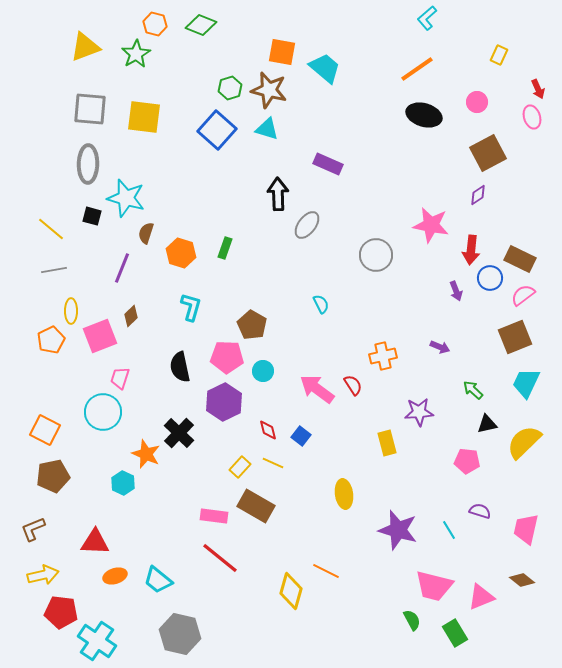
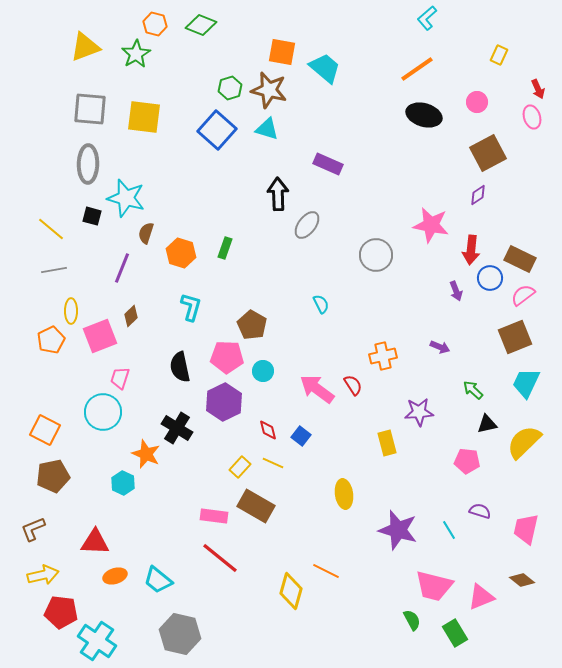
black cross at (179, 433): moved 2 px left, 5 px up; rotated 12 degrees counterclockwise
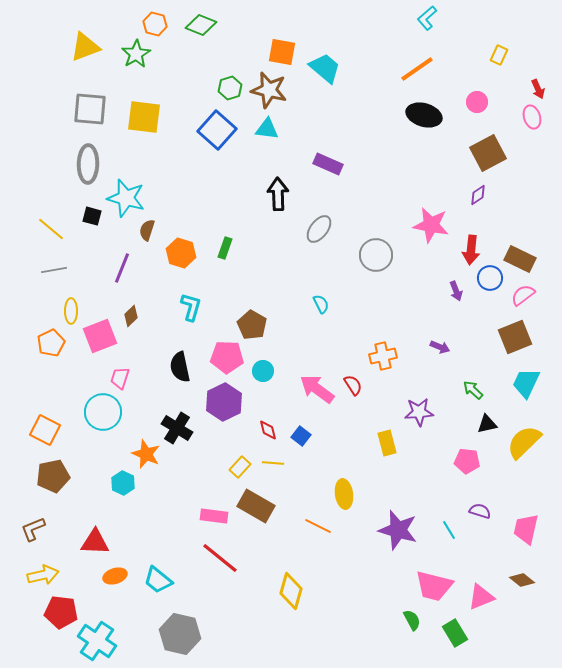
cyan triangle at (267, 129): rotated 10 degrees counterclockwise
gray ellipse at (307, 225): moved 12 px right, 4 px down
brown semicircle at (146, 233): moved 1 px right, 3 px up
orange pentagon at (51, 340): moved 3 px down
yellow line at (273, 463): rotated 20 degrees counterclockwise
orange line at (326, 571): moved 8 px left, 45 px up
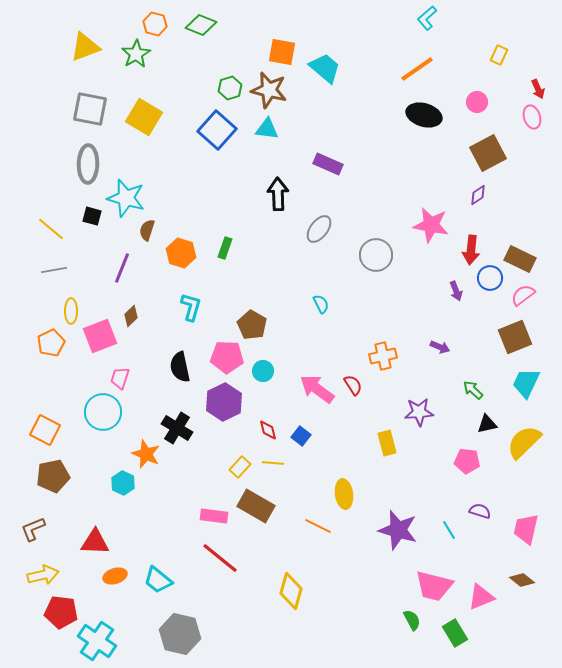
gray square at (90, 109): rotated 6 degrees clockwise
yellow square at (144, 117): rotated 24 degrees clockwise
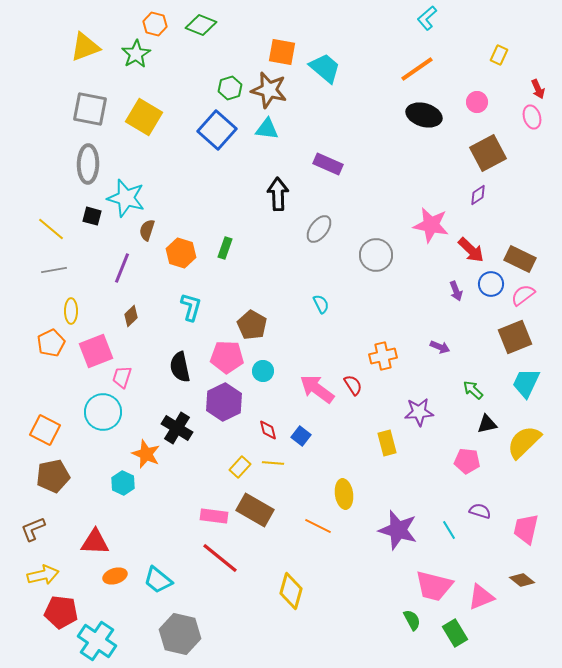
red arrow at (471, 250): rotated 52 degrees counterclockwise
blue circle at (490, 278): moved 1 px right, 6 px down
pink square at (100, 336): moved 4 px left, 15 px down
pink trapezoid at (120, 378): moved 2 px right, 1 px up
brown rectangle at (256, 506): moved 1 px left, 4 px down
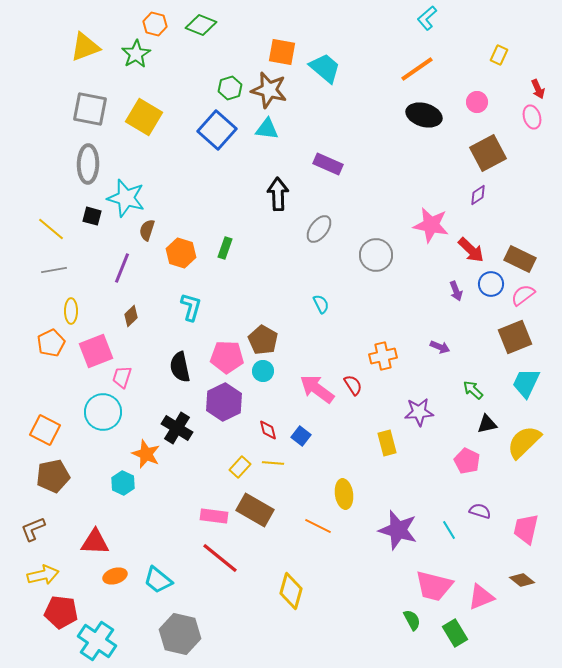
brown pentagon at (252, 325): moved 11 px right, 15 px down
pink pentagon at (467, 461): rotated 20 degrees clockwise
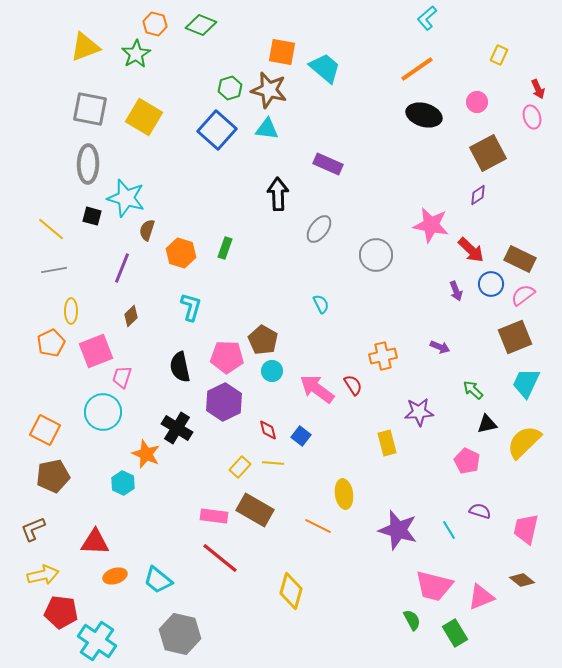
cyan circle at (263, 371): moved 9 px right
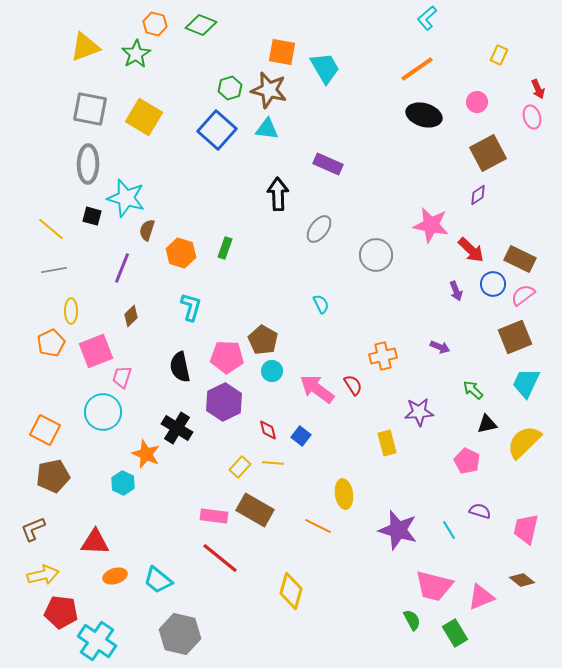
cyan trapezoid at (325, 68): rotated 20 degrees clockwise
blue circle at (491, 284): moved 2 px right
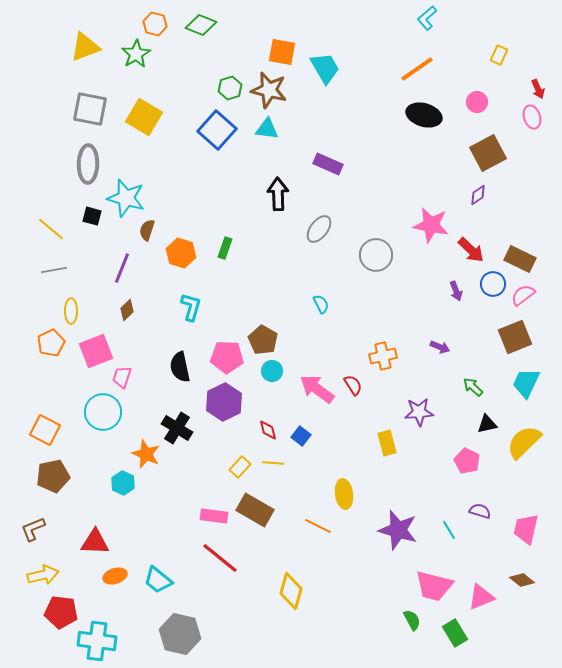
brown diamond at (131, 316): moved 4 px left, 6 px up
green arrow at (473, 390): moved 3 px up
cyan cross at (97, 641): rotated 27 degrees counterclockwise
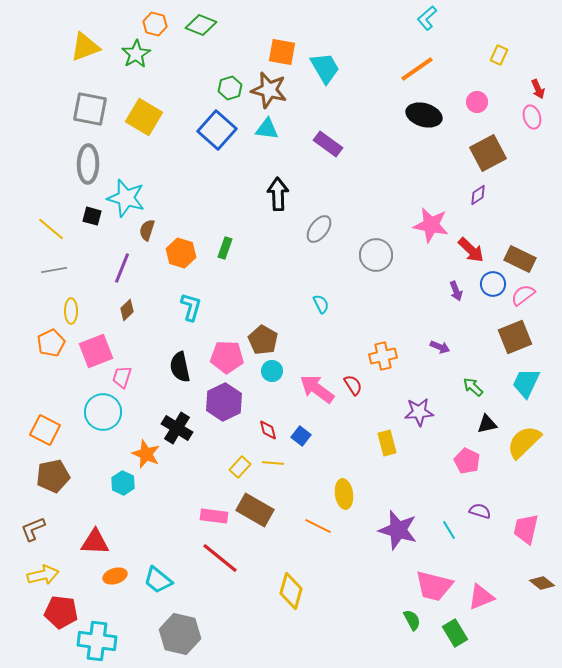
purple rectangle at (328, 164): moved 20 px up; rotated 12 degrees clockwise
brown diamond at (522, 580): moved 20 px right, 3 px down
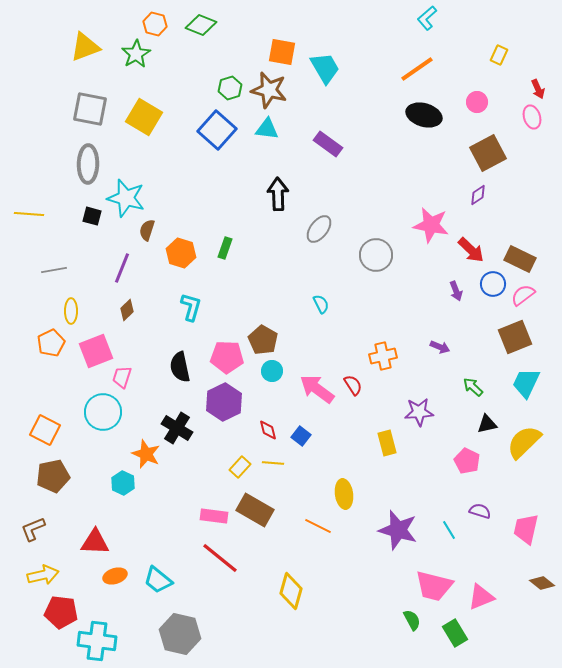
yellow line at (51, 229): moved 22 px left, 15 px up; rotated 36 degrees counterclockwise
